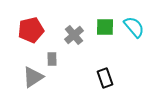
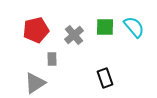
red pentagon: moved 5 px right
gray triangle: moved 2 px right, 6 px down
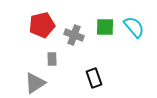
red pentagon: moved 6 px right, 5 px up
gray cross: rotated 30 degrees counterclockwise
black rectangle: moved 11 px left
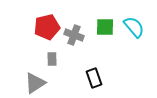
red pentagon: moved 5 px right, 2 px down
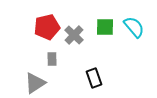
gray cross: rotated 24 degrees clockwise
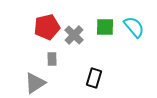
black rectangle: rotated 36 degrees clockwise
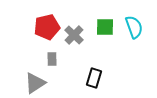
cyan semicircle: rotated 20 degrees clockwise
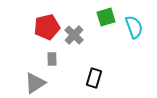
green square: moved 1 px right, 10 px up; rotated 18 degrees counterclockwise
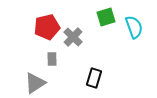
gray cross: moved 1 px left, 2 px down
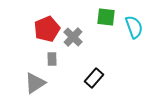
green square: rotated 24 degrees clockwise
red pentagon: moved 2 px down; rotated 10 degrees counterclockwise
black rectangle: rotated 24 degrees clockwise
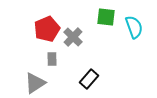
black rectangle: moved 5 px left, 1 px down
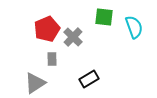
green square: moved 2 px left
black rectangle: rotated 18 degrees clockwise
